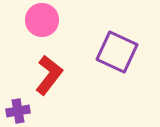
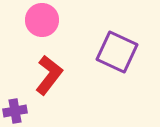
purple cross: moved 3 px left
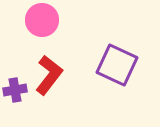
purple square: moved 13 px down
purple cross: moved 21 px up
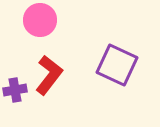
pink circle: moved 2 px left
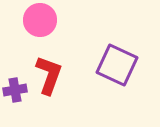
red L-shape: rotated 18 degrees counterclockwise
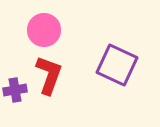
pink circle: moved 4 px right, 10 px down
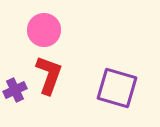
purple square: moved 23 px down; rotated 9 degrees counterclockwise
purple cross: rotated 15 degrees counterclockwise
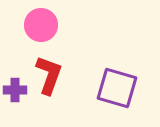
pink circle: moved 3 px left, 5 px up
purple cross: rotated 25 degrees clockwise
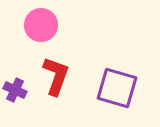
red L-shape: moved 7 px right, 1 px down
purple cross: rotated 25 degrees clockwise
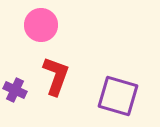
purple square: moved 1 px right, 8 px down
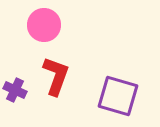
pink circle: moved 3 px right
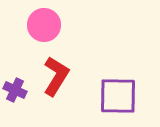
red L-shape: rotated 12 degrees clockwise
purple square: rotated 15 degrees counterclockwise
